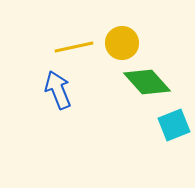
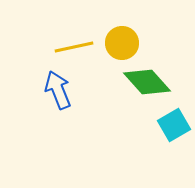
cyan square: rotated 8 degrees counterclockwise
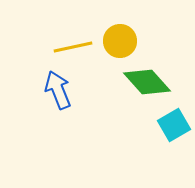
yellow circle: moved 2 px left, 2 px up
yellow line: moved 1 px left
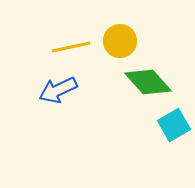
yellow line: moved 2 px left
green diamond: moved 1 px right
blue arrow: rotated 93 degrees counterclockwise
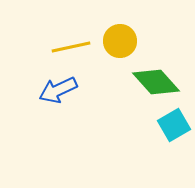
green diamond: moved 8 px right
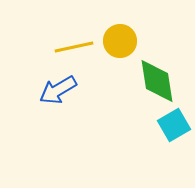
yellow line: moved 3 px right
green diamond: moved 1 px right, 1 px up; rotated 33 degrees clockwise
blue arrow: rotated 6 degrees counterclockwise
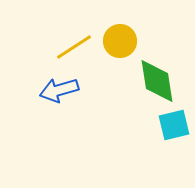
yellow line: rotated 21 degrees counterclockwise
blue arrow: moved 1 px right; rotated 15 degrees clockwise
cyan square: rotated 16 degrees clockwise
